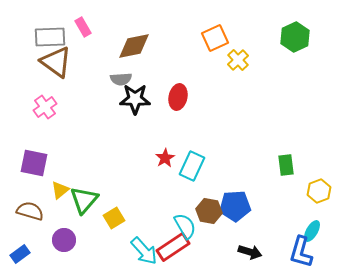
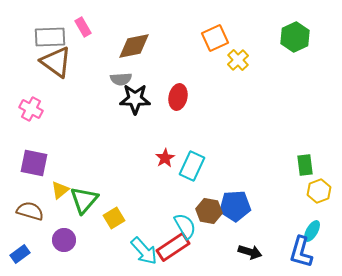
pink cross: moved 14 px left, 2 px down; rotated 25 degrees counterclockwise
green rectangle: moved 19 px right
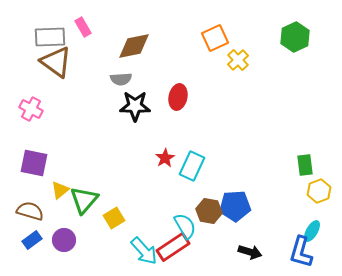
black star: moved 7 px down
blue rectangle: moved 12 px right, 14 px up
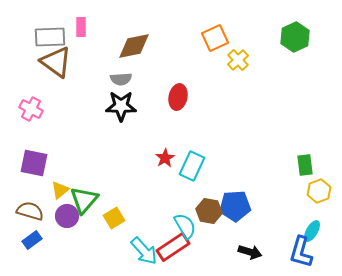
pink rectangle: moved 2 px left; rotated 30 degrees clockwise
black star: moved 14 px left
purple circle: moved 3 px right, 24 px up
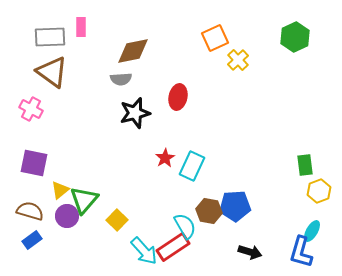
brown diamond: moved 1 px left, 5 px down
brown triangle: moved 4 px left, 10 px down
black star: moved 14 px right, 7 px down; rotated 16 degrees counterclockwise
yellow square: moved 3 px right, 2 px down; rotated 15 degrees counterclockwise
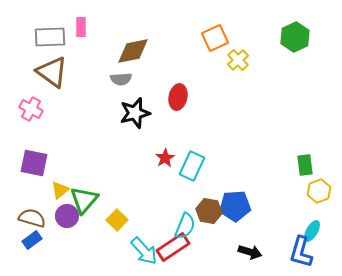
brown semicircle: moved 2 px right, 7 px down
cyan semicircle: rotated 52 degrees clockwise
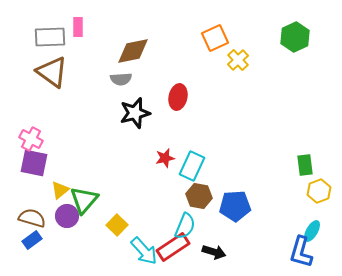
pink rectangle: moved 3 px left
pink cross: moved 30 px down
red star: rotated 18 degrees clockwise
brown hexagon: moved 10 px left, 15 px up
yellow square: moved 5 px down
black arrow: moved 36 px left
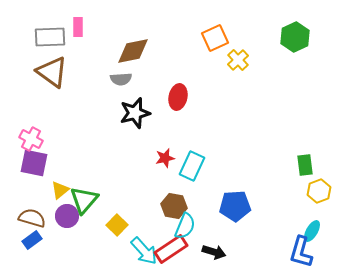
brown hexagon: moved 25 px left, 10 px down
red rectangle: moved 2 px left, 2 px down
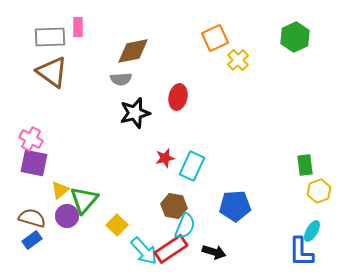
blue L-shape: rotated 16 degrees counterclockwise
